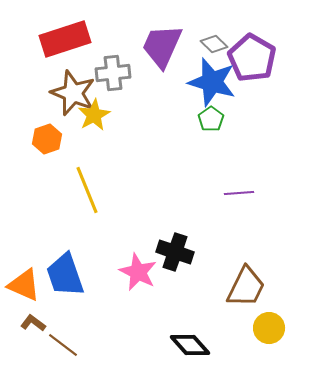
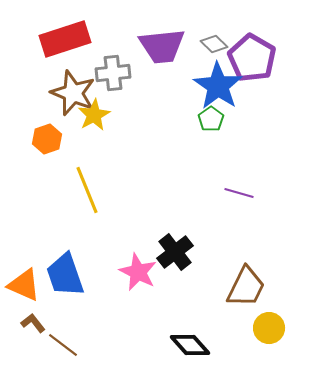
purple trapezoid: rotated 120 degrees counterclockwise
blue star: moved 6 px right, 4 px down; rotated 18 degrees clockwise
purple line: rotated 20 degrees clockwise
black cross: rotated 33 degrees clockwise
brown L-shape: rotated 15 degrees clockwise
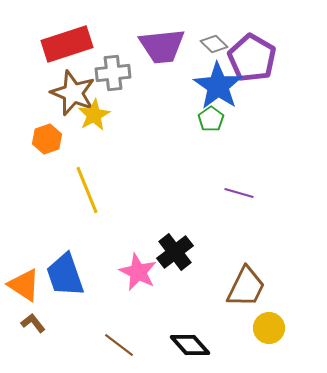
red rectangle: moved 2 px right, 5 px down
orange triangle: rotated 9 degrees clockwise
brown line: moved 56 px right
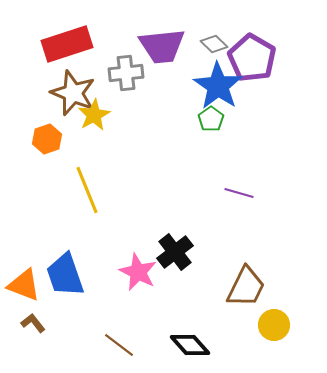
gray cross: moved 13 px right
orange triangle: rotated 12 degrees counterclockwise
yellow circle: moved 5 px right, 3 px up
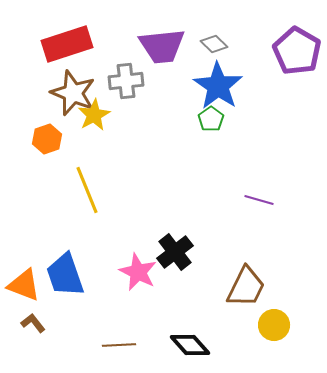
purple pentagon: moved 45 px right, 7 px up
gray cross: moved 8 px down
purple line: moved 20 px right, 7 px down
brown line: rotated 40 degrees counterclockwise
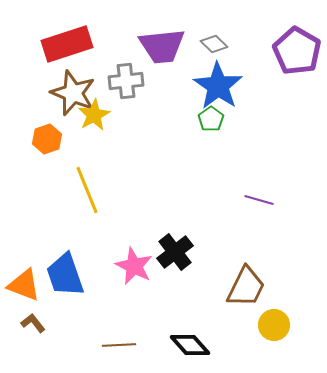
pink star: moved 4 px left, 6 px up
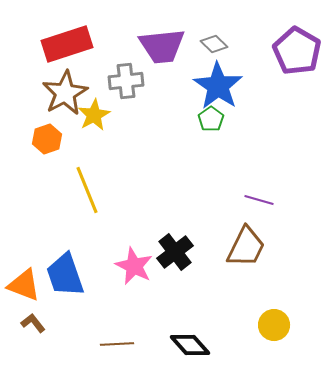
brown star: moved 8 px left; rotated 21 degrees clockwise
brown trapezoid: moved 40 px up
brown line: moved 2 px left, 1 px up
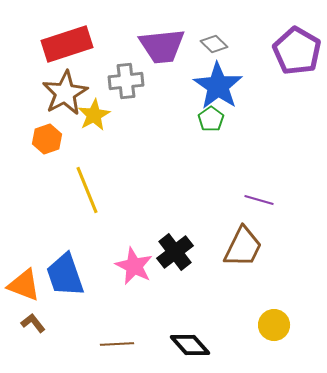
brown trapezoid: moved 3 px left
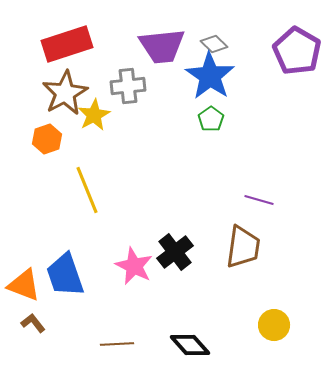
gray cross: moved 2 px right, 5 px down
blue star: moved 8 px left, 10 px up
brown trapezoid: rotated 18 degrees counterclockwise
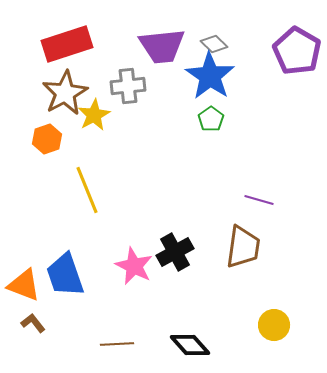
black cross: rotated 9 degrees clockwise
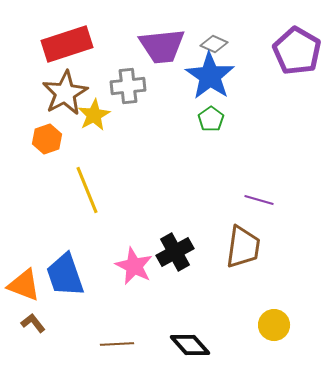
gray diamond: rotated 20 degrees counterclockwise
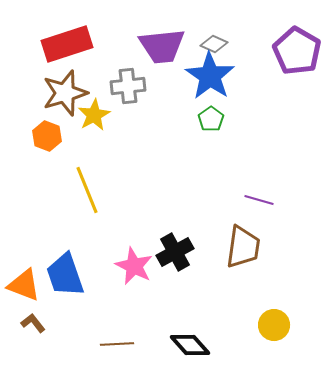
brown star: rotated 12 degrees clockwise
orange hexagon: moved 3 px up; rotated 20 degrees counterclockwise
